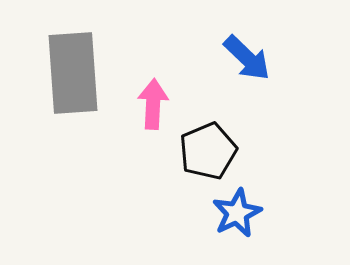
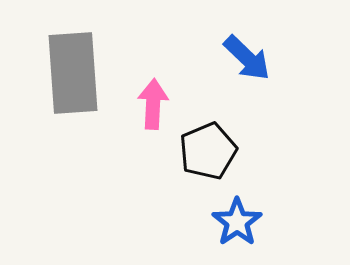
blue star: moved 9 px down; rotated 9 degrees counterclockwise
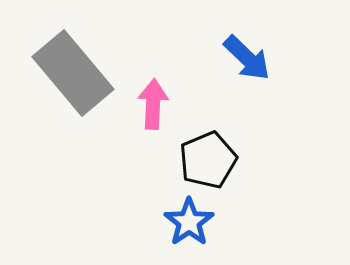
gray rectangle: rotated 36 degrees counterclockwise
black pentagon: moved 9 px down
blue star: moved 48 px left
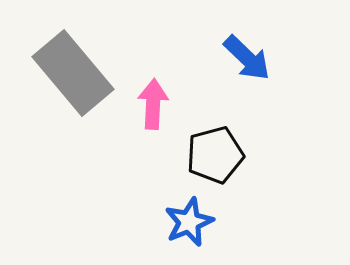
black pentagon: moved 7 px right, 5 px up; rotated 8 degrees clockwise
blue star: rotated 12 degrees clockwise
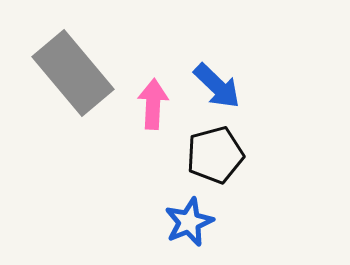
blue arrow: moved 30 px left, 28 px down
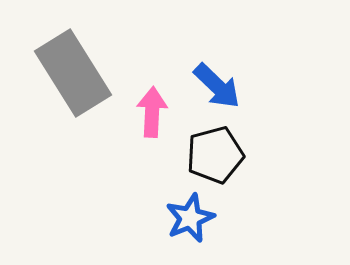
gray rectangle: rotated 8 degrees clockwise
pink arrow: moved 1 px left, 8 px down
blue star: moved 1 px right, 4 px up
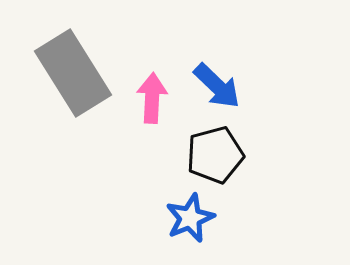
pink arrow: moved 14 px up
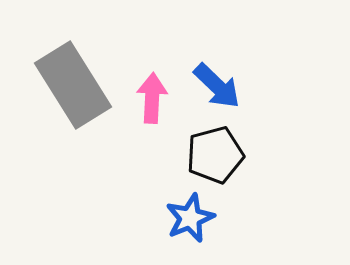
gray rectangle: moved 12 px down
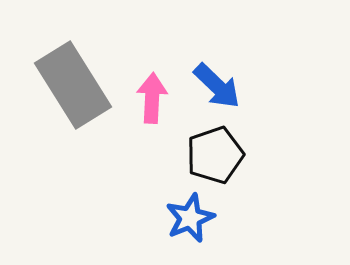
black pentagon: rotated 4 degrees counterclockwise
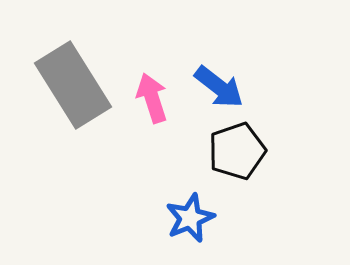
blue arrow: moved 2 px right, 1 px down; rotated 6 degrees counterclockwise
pink arrow: rotated 21 degrees counterclockwise
black pentagon: moved 22 px right, 4 px up
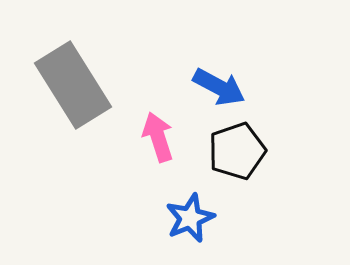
blue arrow: rotated 10 degrees counterclockwise
pink arrow: moved 6 px right, 39 px down
